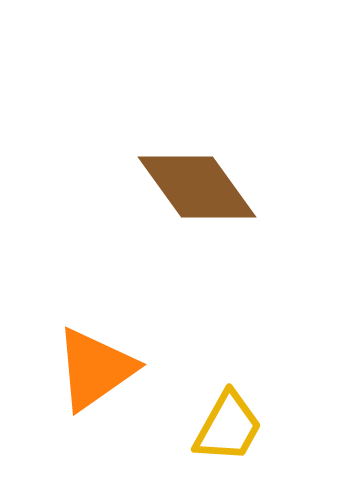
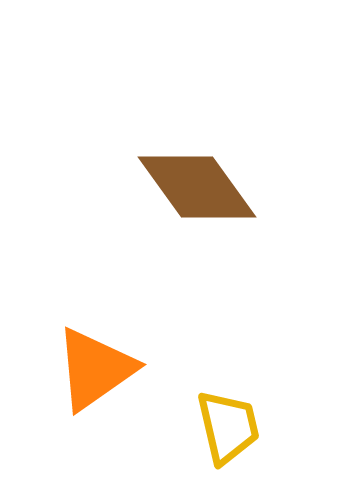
yellow trapezoid: rotated 42 degrees counterclockwise
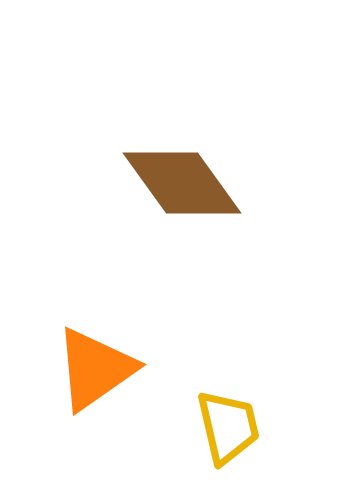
brown diamond: moved 15 px left, 4 px up
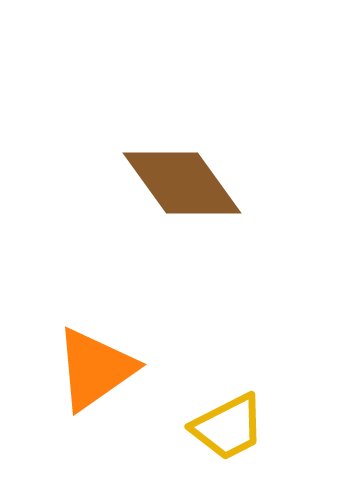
yellow trapezoid: rotated 76 degrees clockwise
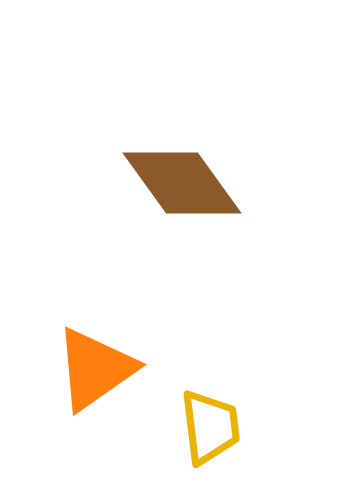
yellow trapezoid: moved 18 px left; rotated 70 degrees counterclockwise
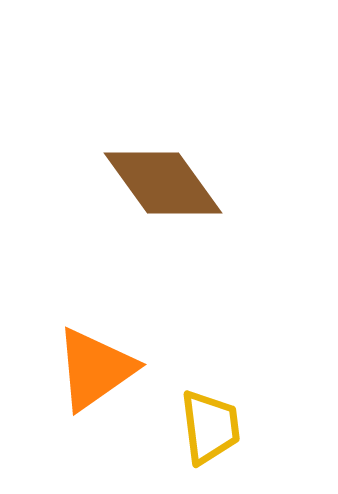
brown diamond: moved 19 px left
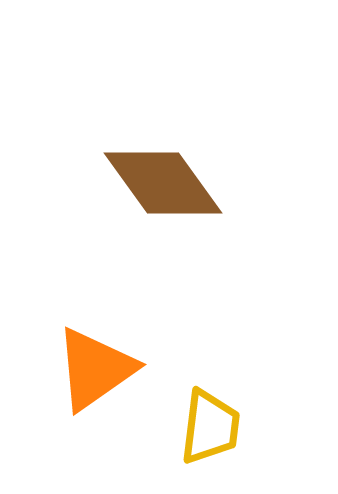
yellow trapezoid: rotated 14 degrees clockwise
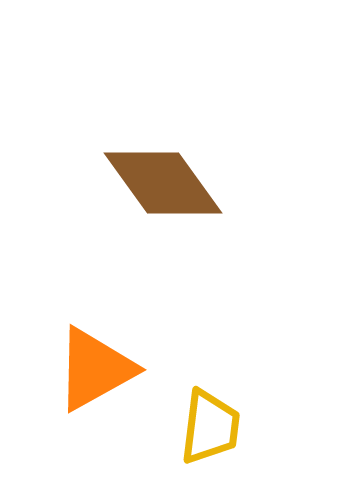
orange triangle: rotated 6 degrees clockwise
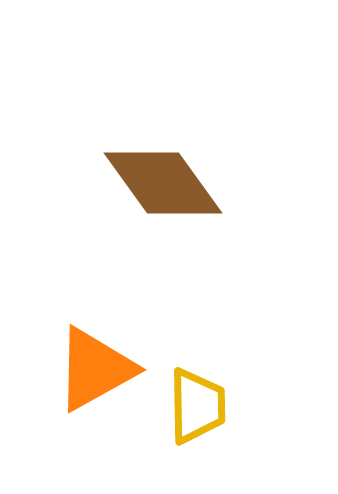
yellow trapezoid: moved 13 px left, 21 px up; rotated 8 degrees counterclockwise
